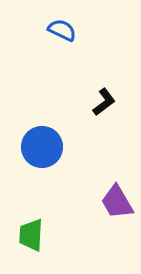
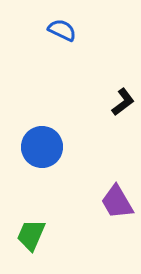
black L-shape: moved 19 px right
green trapezoid: rotated 20 degrees clockwise
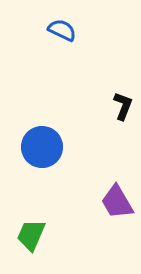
black L-shape: moved 4 px down; rotated 32 degrees counterclockwise
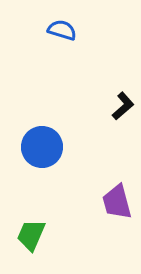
blue semicircle: rotated 8 degrees counterclockwise
black L-shape: rotated 28 degrees clockwise
purple trapezoid: rotated 15 degrees clockwise
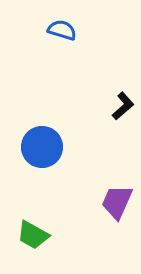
purple trapezoid: rotated 39 degrees clockwise
green trapezoid: moved 2 px right; rotated 84 degrees counterclockwise
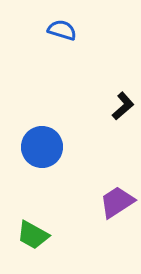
purple trapezoid: rotated 33 degrees clockwise
